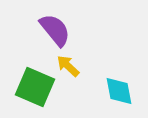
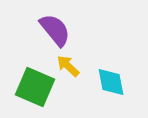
cyan diamond: moved 8 px left, 9 px up
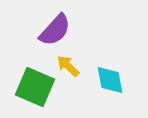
purple semicircle: rotated 81 degrees clockwise
cyan diamond: moved 1 px left, 2 px up
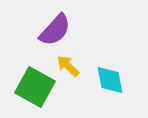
green square: rotated 6 degrees clockwise
